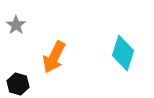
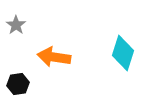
orange arrow: rotated 72 degrees clockwise
black hexagon: rotated 25 degrees counterclockwise
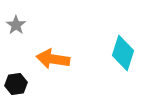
orange arrow: moved 1 px left, 2 px down
black hexagon: moved 2 px left
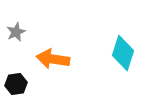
gray star: moved 7 px down; rotated 12 degrees clockwise
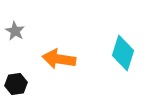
gray star: moved 1 px left, 1 px up; rotated 18 degrees counterclockwise
orange arrow: moved 6 px right
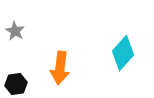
cyan diamond: rotated 24 degrees clockwise
orange arrow: moved 1 px right, 9 px down; rotated 92 degrees counterclockwise
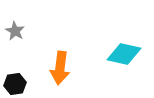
cyan diamond: moved 1 px right, 1 px down; rotated 60 degrees clockwise
black hexagon: moved 1 px left
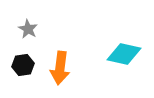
gray star: moved 13 px right, 2 px up
black hexagon: moved 8 px right, 19 px up
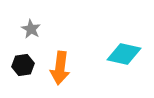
gray star: moved 3 px right
